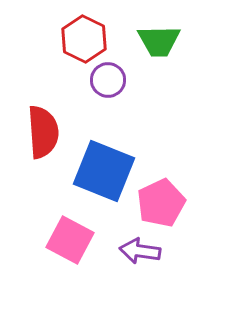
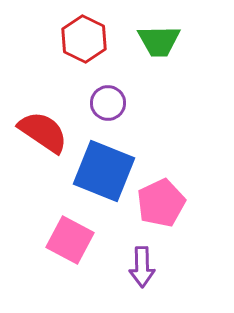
purple circle: moved 23 px down
red semicircle: rotated 52 degrees counterclockwise
purple arrow: moved 2 px right, 16 px down; rotated 99 degrees counterclockwise
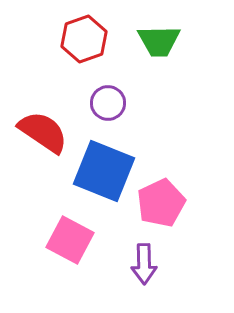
red hexagon: rotated 15 degrees clockwise
purple arrow: moved 2 px right, 3 px up
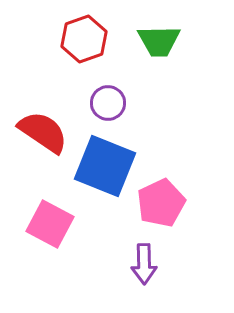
blue square: moved 1 px right, 5 px up
pink square: moved 20 px left, 16 px up
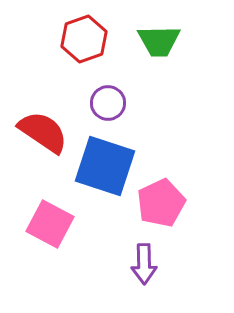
blue square: rotated 4 degrees counterclockwise
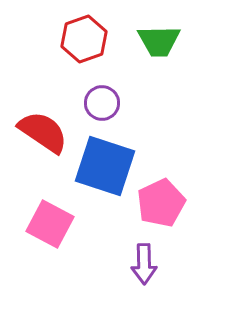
purple circle: moved 6 px left
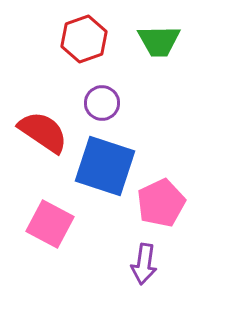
purple arrow: rotated 9 degrees clockwise
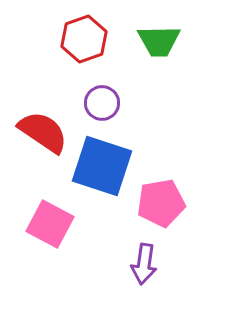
blue square: moved 3 px left
pink pentagon: rotated 15 degrees clockwise
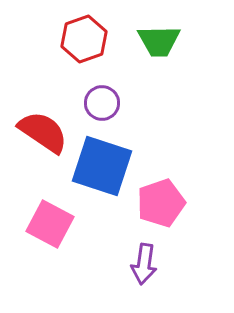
pink pentagon: rotated 9 degrees counterclockwise
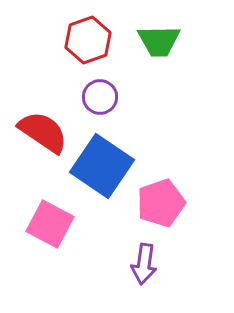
red hexagon: moved 4 px right, 1 px down
purple circle: moved 2 px left, 6 px up
blue square: rotated 16 degrees clockwise
